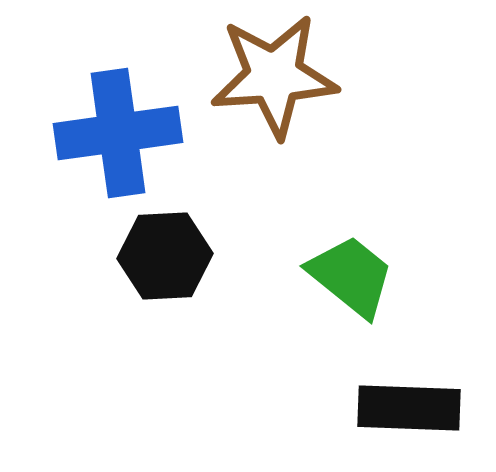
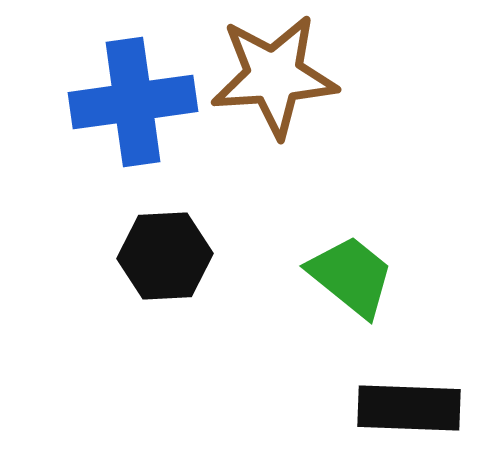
blue cross: moved 15 px right, 31 px up
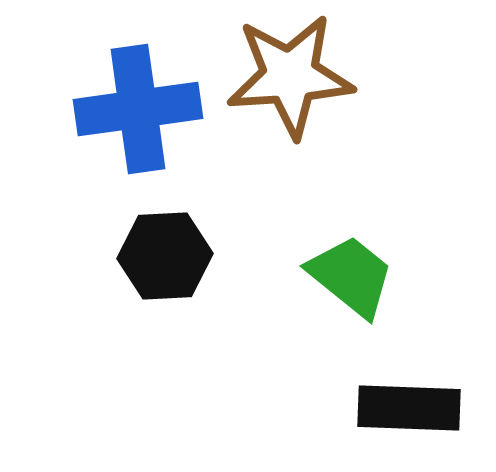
brown star: moved 16 px right
blue cross: moved 5 px right, 7 px down
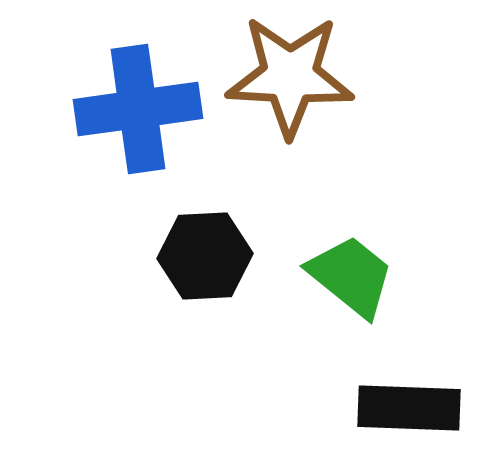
brown star: rotated 7 degrees clockwise
black hexagon: moved 40 px right
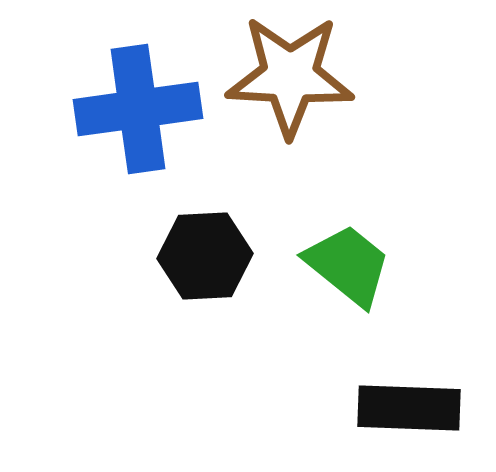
green trapezoid: moved 3 px left, 11 px up
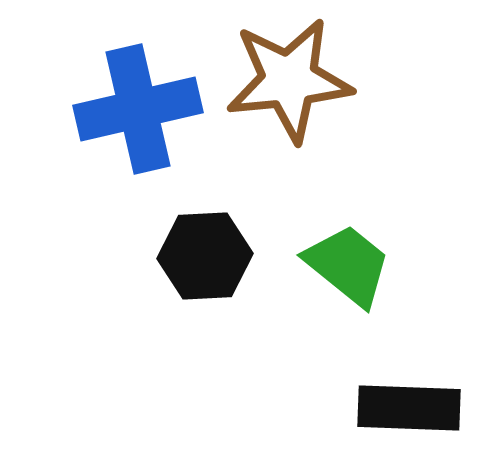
brown star: moved 1 px left, 4 px down; rotated 9 degrees counterclockwise
blue cross: rotated 5 degrees counterclockwise
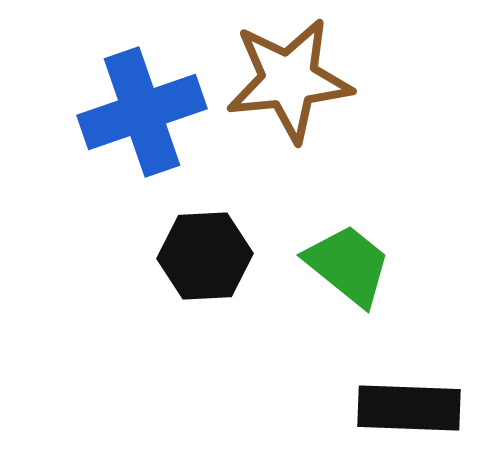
blue cross: moved 4 px right, 3 px down; rotated 6 degrees counterclockwise
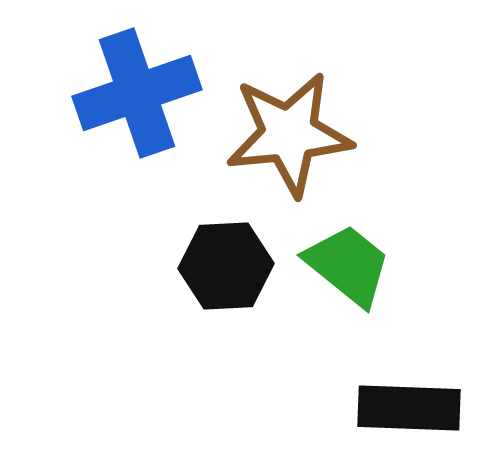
brown star: moved 54 px down
blue cross: moved 5 px left, 19 px up
black hexagon: moved 21 px right, 10 px down
